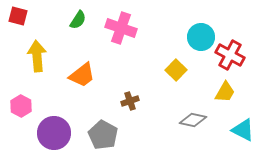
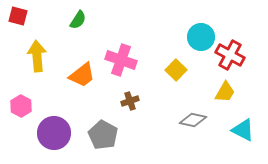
pink cross: moved 32 px down
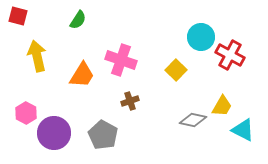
yellow arrow: rotated 8 degrees counterclockwise
orange trapezoid: rotated 20 degrees counterclockwise
yellow trapezoid: moved 3 px left, 14 px down
pink hexagon: moved 5 px right, 7 px down
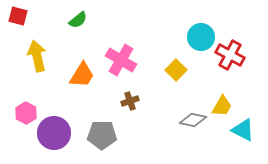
green semicircle: rotated 18 degrees clockwise
pink cross: rotated 12 degrees clockwise
gray pentagon: moved 1 px left; rotated 28 degrees counterclockwise
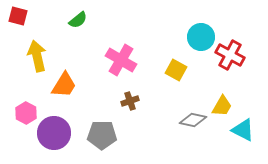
yellow square: rotated 15 degrees counterclockwise
orange trapezoid: moved 18 px left, 10 px down
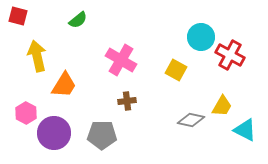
brown cross: moved 3 px left; rotated 12 degrees clockwise
gray diamond: moved 2 px left
cyan triangle: moved 2 px right
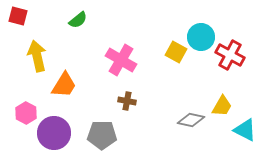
yellow square: moved 18 px up
brown cross: rotated 18 degrees clockwise
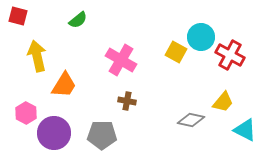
yellow trapezoid: moved 1 px right, 4 px up; rotated 10 degrees clockwise
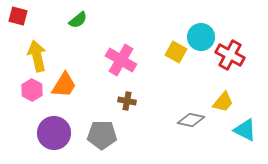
pink hexagon: moved 6 px right, 23 px up
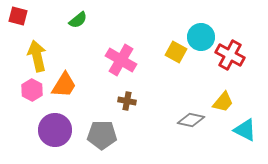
purple circle: moved 1 px right, 3 px up
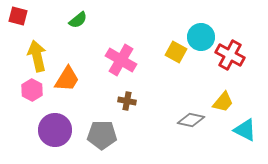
orange trapezoid: moved 3 px right, 6 px up
